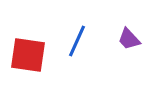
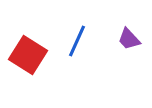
red square: rotated 24 degrees clockwise
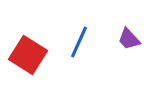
blue line: moved 2 px right, 1 px down
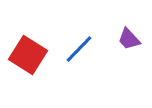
blue line: moved 7 px down; rotated 20 degrees clockwise
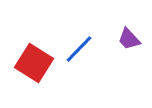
red square: moved 6 px right, 8 px down
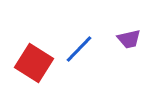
purple trapezoid: rotated 60 degrees counterclockwise
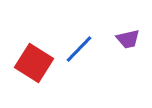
purple trapezoid: moved 1 px left
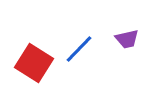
purple trapezoid: moved 1 px left
